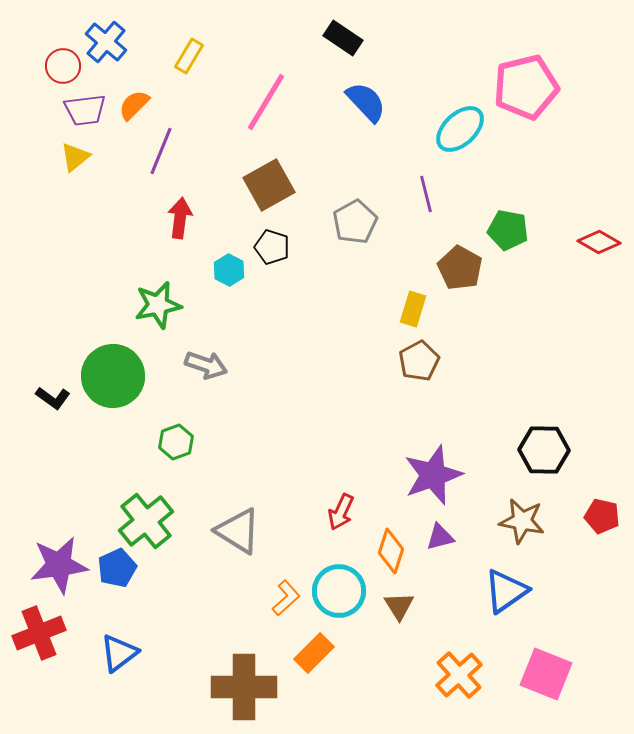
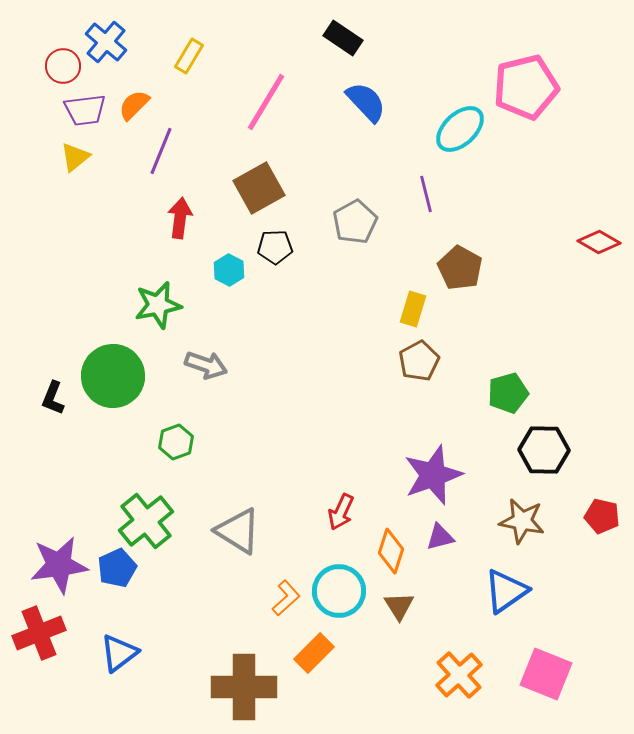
brown square at (269, 185): moved 10 px left, 3 px down
green pentagon at (508, 230): moved 163 px down; rotated 27 degrees counterclockwise
black pentagon at (272, 247): moved 3 px right; rotated 20 degrees counterclockwise
black L-shape at (53, 398): rotated 76 degrees clockwise
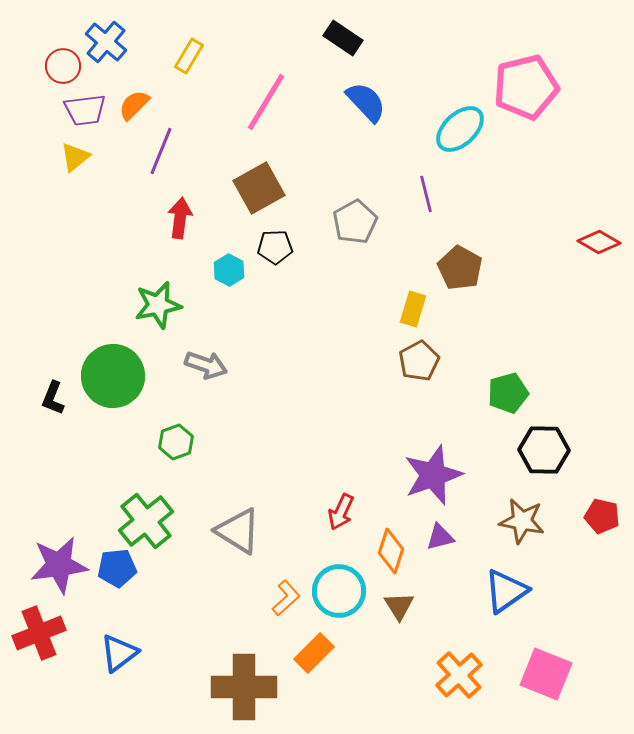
blue pentagon at (117, 568): rotated 18 degrees clockwise
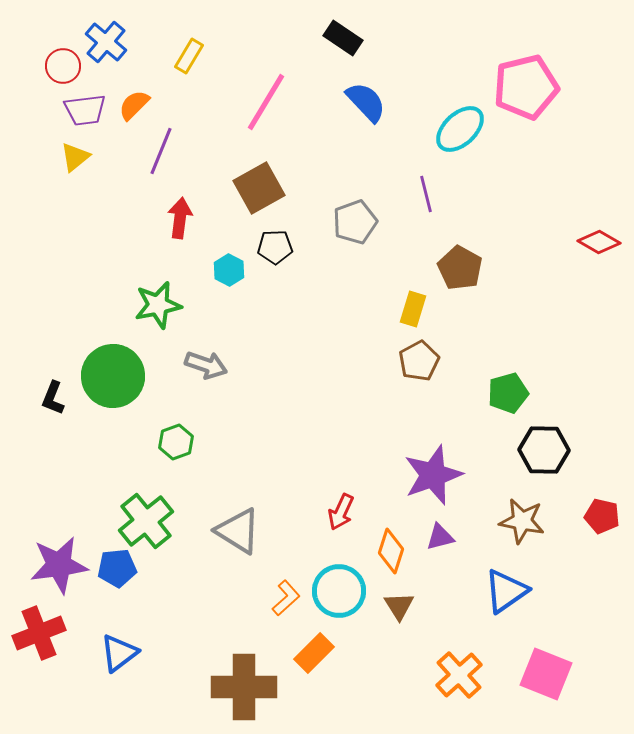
gray pentagon at (355, 222): rotated 9 degrees clockwise
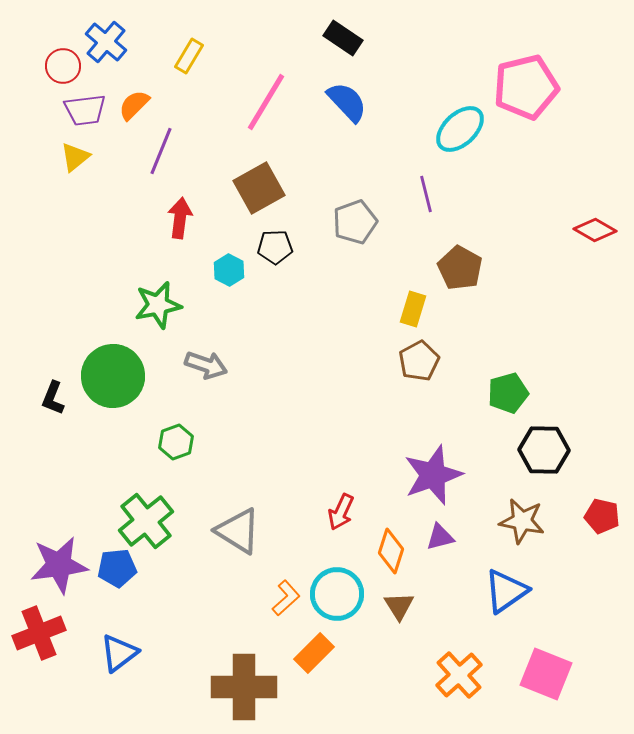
blue semicircle at (366, 102): moved 19 px left
red diamond at (599, 242): moved 4 px left, 12 px up
cyan circle at (339, 591): moved 2 px left, 3 px down
